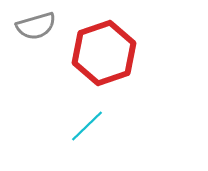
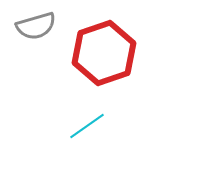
cyan line: rotated 9 degrees clockwise
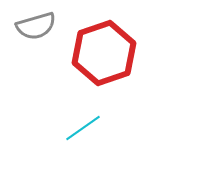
cyan line: moved 4 px left, 2 px down
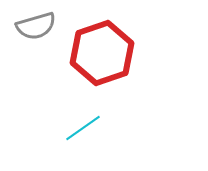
red hexagon: moved 2 px left
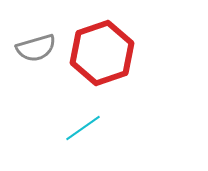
gray semicircle: moved 22 px down
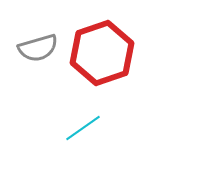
gray semicircle: moved 2 px right
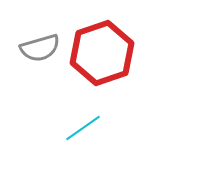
gray semicircle: moved 2 px right
